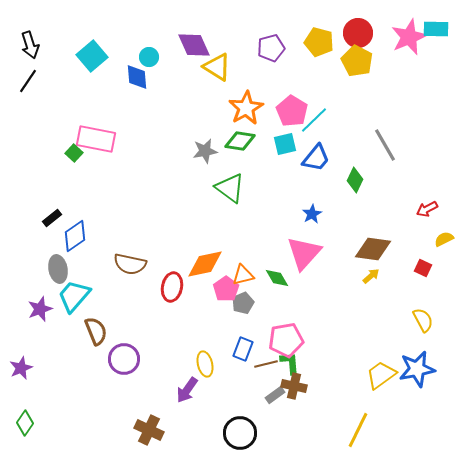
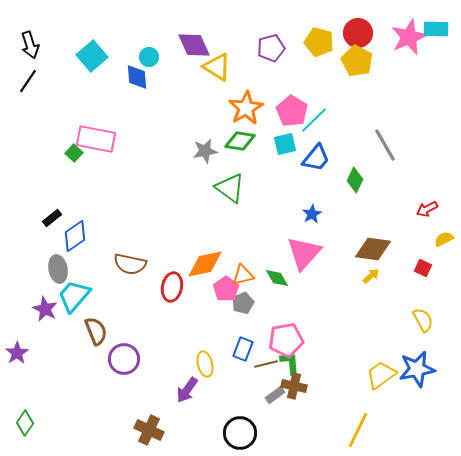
purple star at (40, 309): moved 5 px right; rotated 25 degrees counterclockwise
purple star at (21, 368): moved 4 px left, 15 px up; rotated 10 degrees counterclockwise
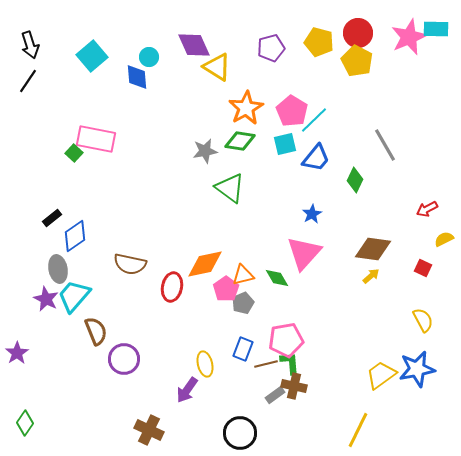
purple star at (45, 309): moved 1 px right, 10 px up
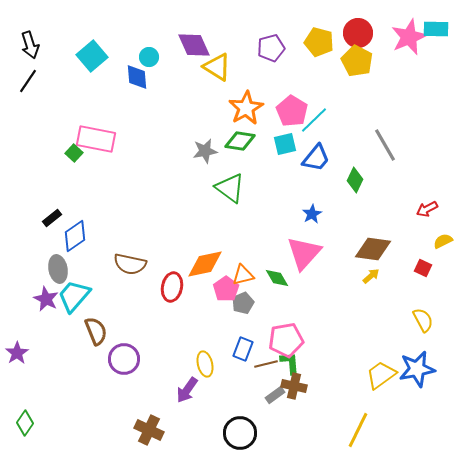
yellow semicircle at (444, 239): moved 1 px left, 2 px down
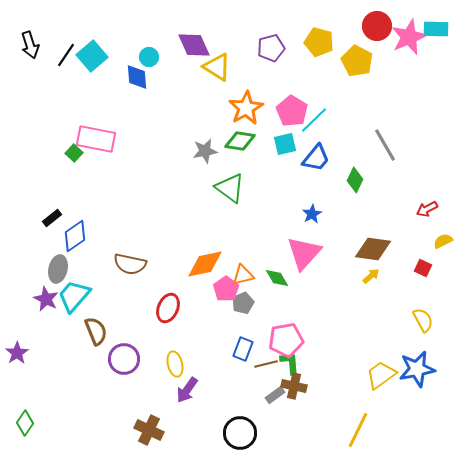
red circle at (358, 33): moved 19 px right, 7 px up
black line at (28, 81): moved 38 px right, 26 px up
gray ellipse at (58, 269): rotated 24 degrees clockwise
red ellipse at (172, 287): moved 4 px left, 21 px down; rotated 12 degrees clockwise
yellow ellipse at (205, 364): moved 30 px left
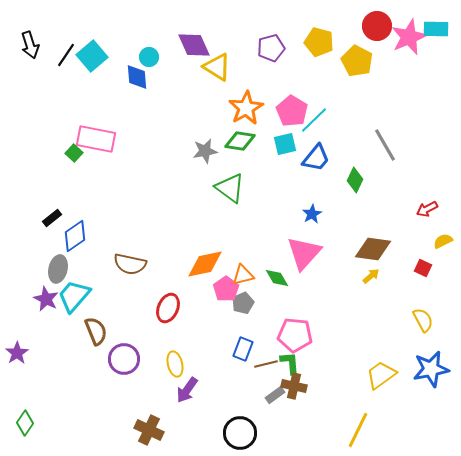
pink pentagon at (286, 340): moved 9 px right, 5 px up; rotated 16 degrees clockwise
blue star at (417, 369): moved 14 px right
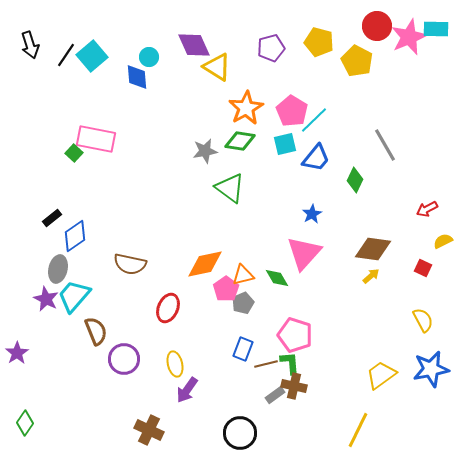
pink pentagon at (295, 335): rotated 12 degrees clockwise
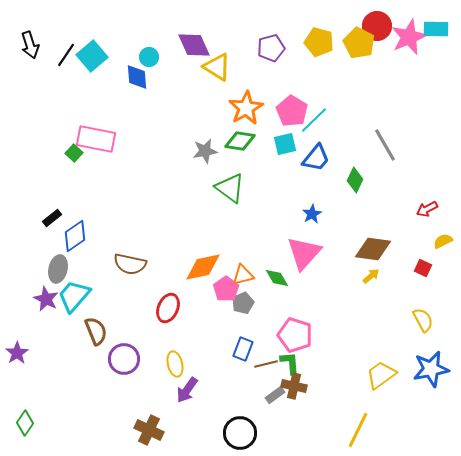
yellow pentagon at (357, 61): moved 2 px right, 18 px up
orange diamond at (205, 264): moved 2 px left, 3 px down
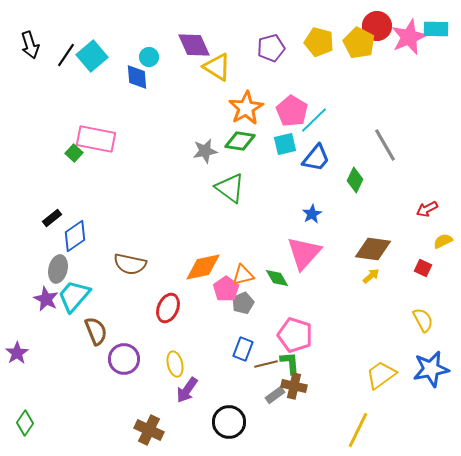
black circle at (240, 433): moved 11 px left, 11 px up
